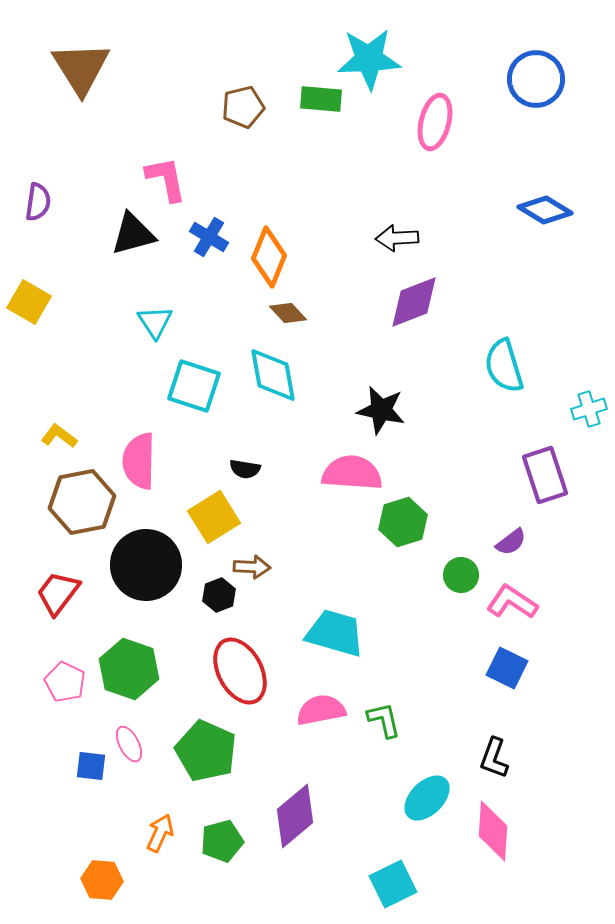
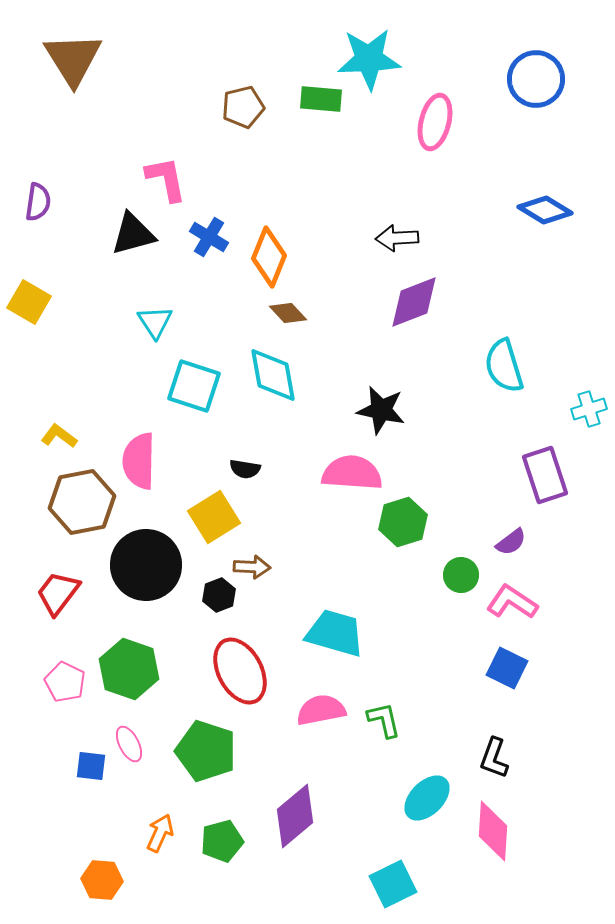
brown triangle at (81, 68): moved 8 px left, 9 px up
green pentagon at (206, 751): rotated 6 degrees counterclockwise
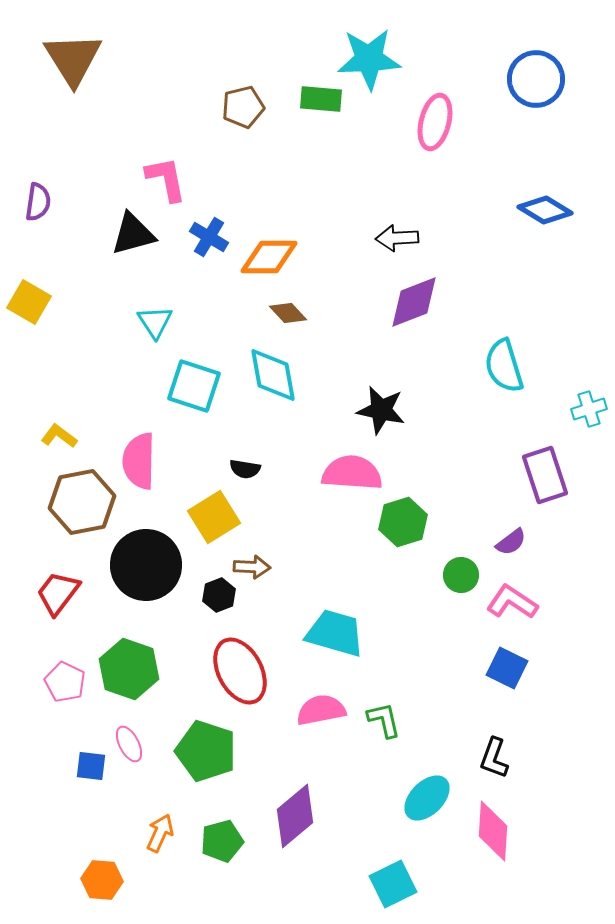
orange diamond at (269, 257): rotated 68 degrees clockwise
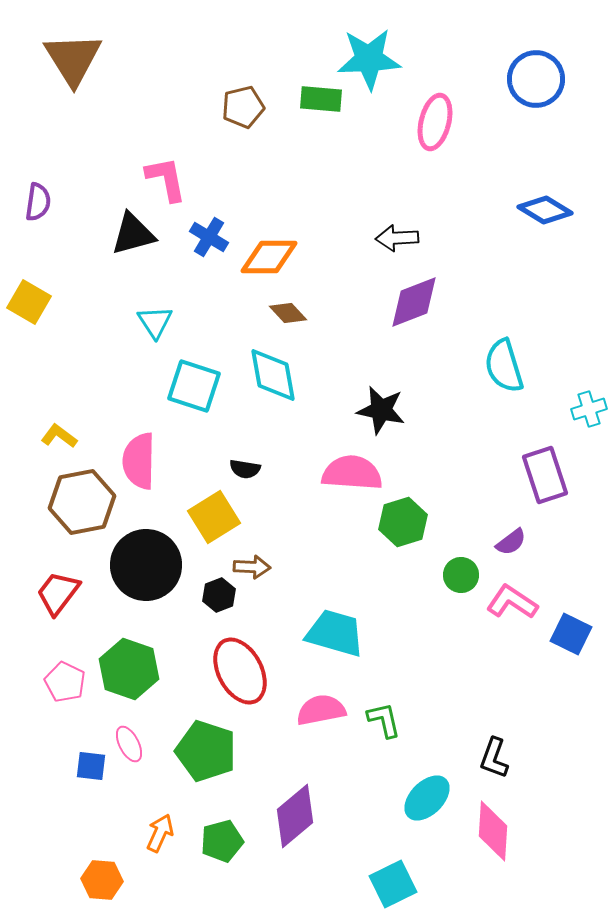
blue square at (507, 668): moved 64 px right, 34 px up
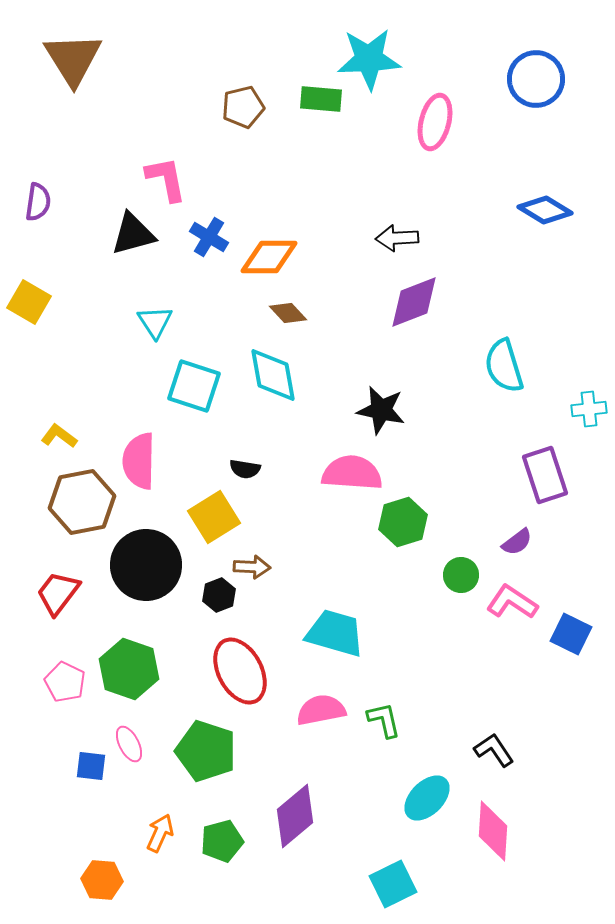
cyan cross at (589, 409): rotated 12 degrees clockwise
purple semicircle at (511, 542): moved 6 px right
black L-shape at (494, 758): moved 8 px up; rotated 126 degrees clockwise
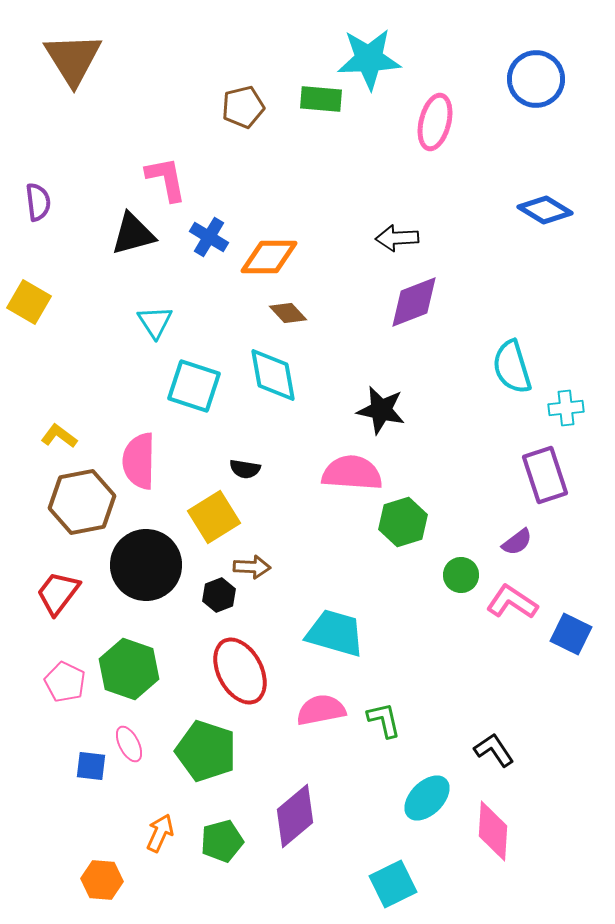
purple semicircle at (38, 202): rotated 15 degrees counterclockwise
cyan semicircle at (504, 366): moved 8 px right, 1 px down
cyan cross at (589, 409): moved 23 px left, 1 px up
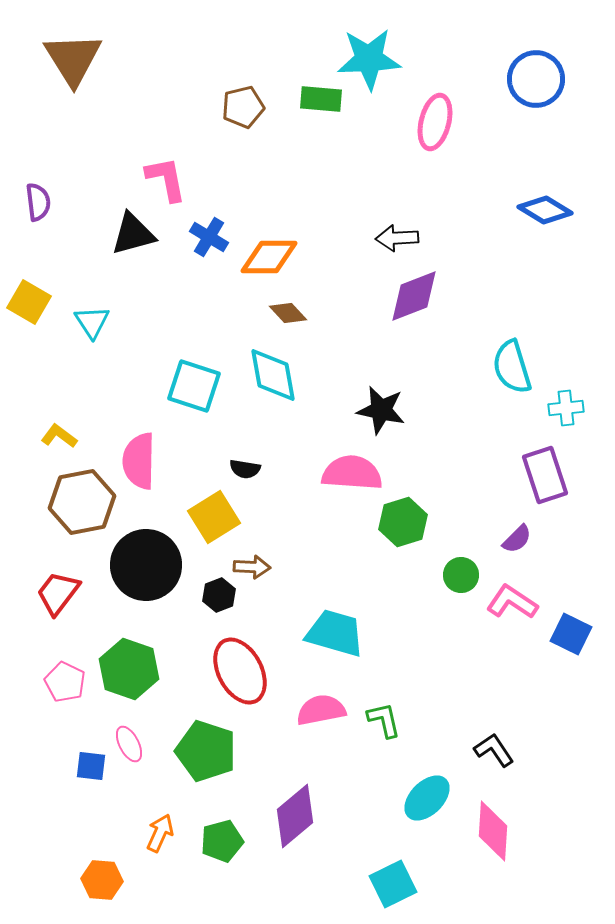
purple diamond at (414, 302): moved 6 px up
cyan triangle at (155, 322): moved 63 px left
purple semicircle at (517, 542): moved 3 px up; rotated 8 degrees counterclockwise
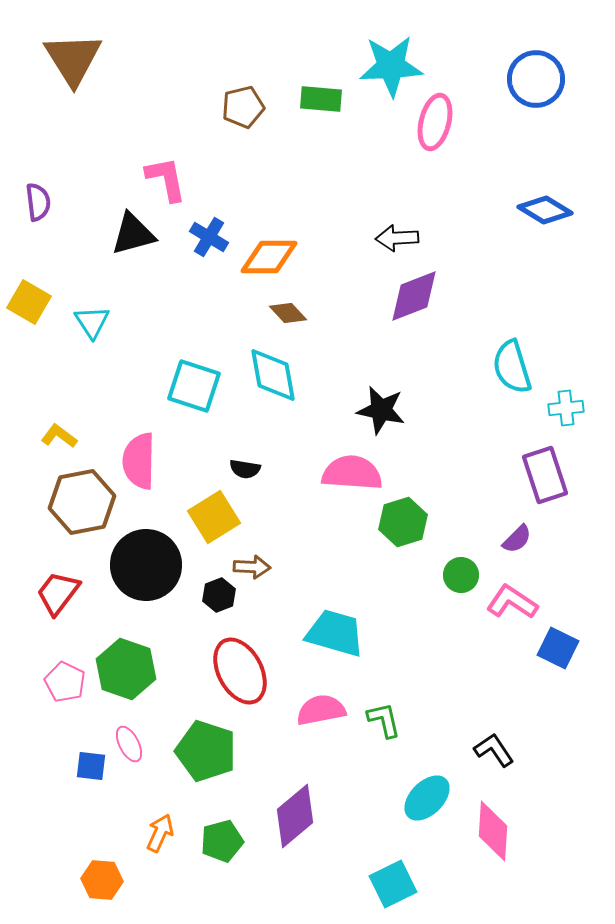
cyan star at (369, 59): moved 22 px right, 7 px down
blue square at (571, 634): moved 13 px left, 14 px down
green hexagon at (129, 669): moved 3 px left
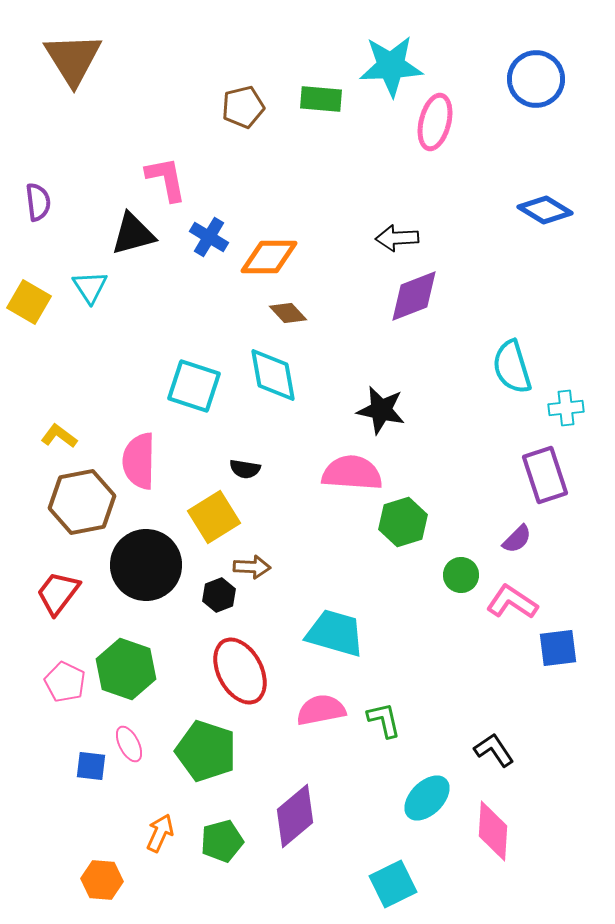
cyan triangle at (92, 322): moved 2 px left, 35 px up
blue square at (558, 648): rotated 33 degrees counterclockwise
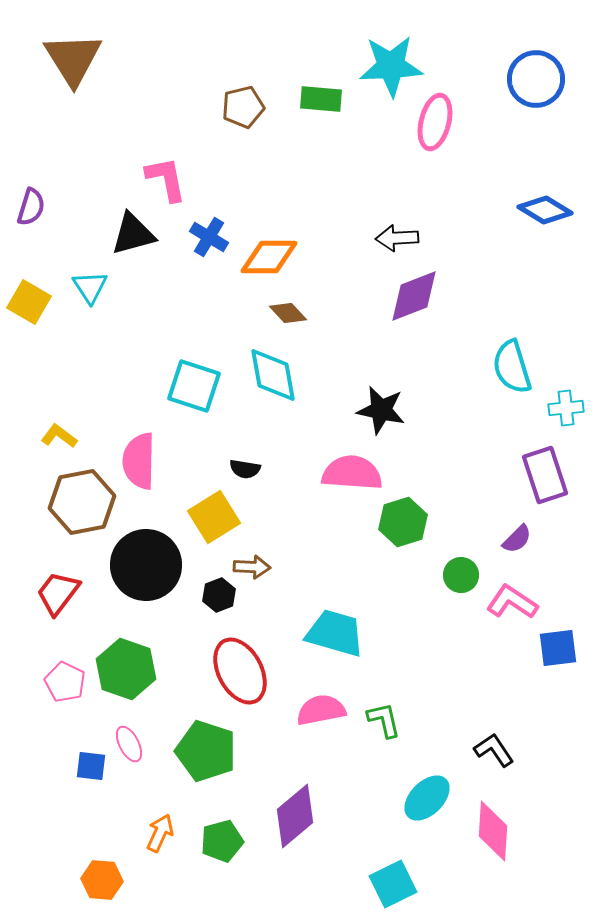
purple semicircle at (38, 202): moved 7 px left, 5 px down; rotated 24 degrees clockwise
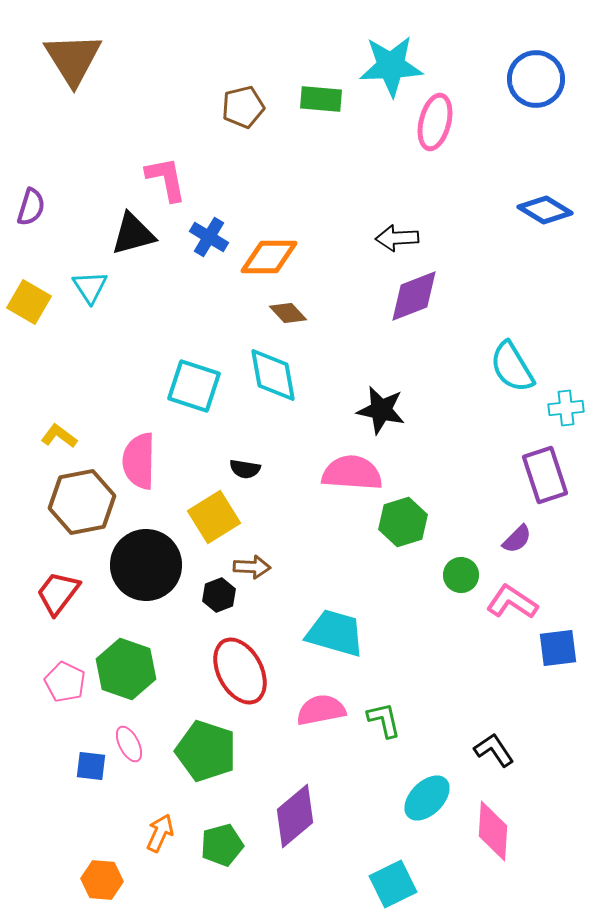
cyan semicircle at (512, 367): rotated 14 degrees counterclockwise
green pentagon at (222, 841): moved 4 px down
